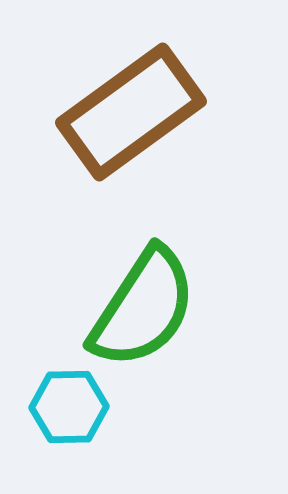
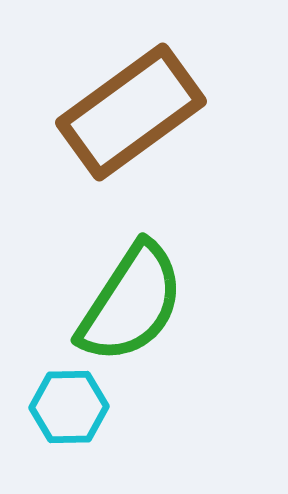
green semicircle: moved 12 px left, 5 px up
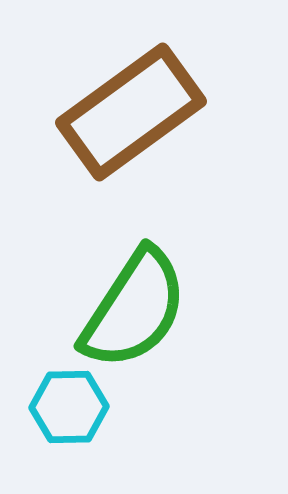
green semicircle: moved 3 px right, 6 px down
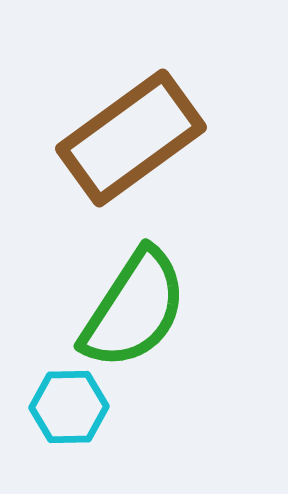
brown rectangle: moved 26 px down
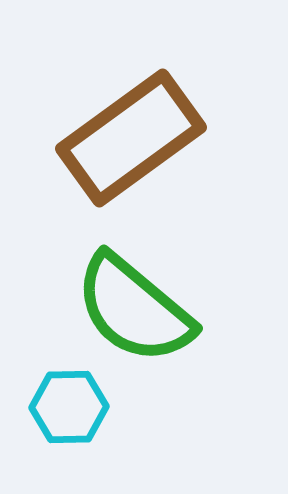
green semicircle: rotated 97 degrees clockwise
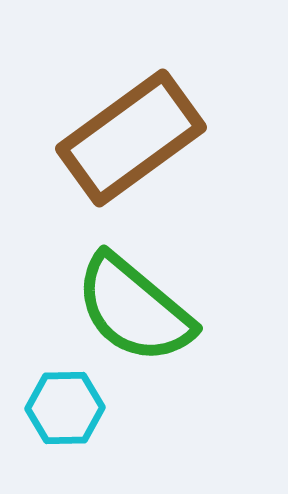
cyan hexagon: moved 4 px left, 1 px down
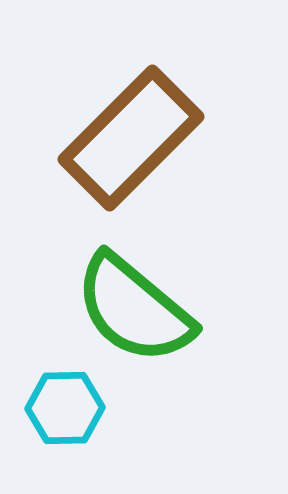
brown rectangle: rotated 9 degrees counterclockwise
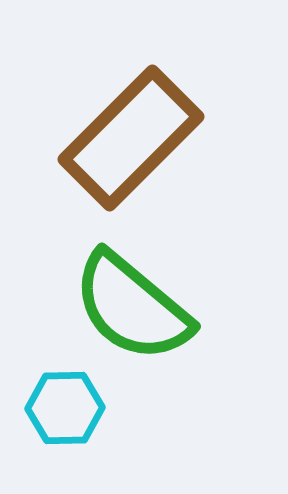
green semicircle: moved 2 px left, 2 px up
